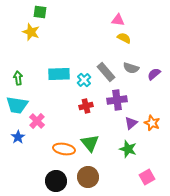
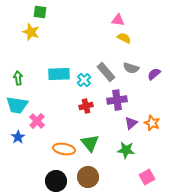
green star: moved 2 px left, 1 px down; rotated 12 degrees counterclockwise
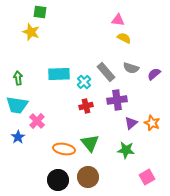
cyan cross: moved 2 px down
black circle: moved 2 px right, 1 px up
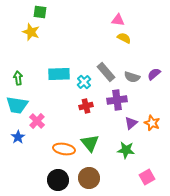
gray semicircle: moved 1 px right, 9 px down
brown circle: moved 1 px right, 1 px down
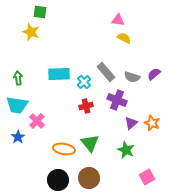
purple cross: rotated 30 degrees clockwise
green star: rotated 18 degrees clockwise
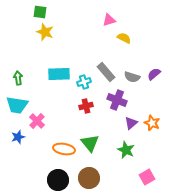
pink triangle: moved 9 px left; rotated 24 degrees counterclockwise
yellow star: moved 14 px right
cyan cross: rotated 24 degrees clockwise
blue star: rotated 16 degrees clockwise
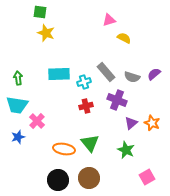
yellow star: moved 1 px right, 1 px down
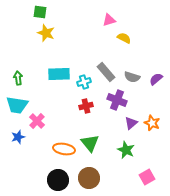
purple semicircle: moved 2 px right, 5 px down
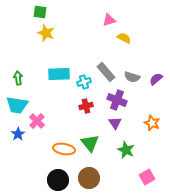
purple triangle: moved 16 px left; rotated 24 degrees counterclockwise
blue star: moved 3 px up; rotated 16 degrees counterclockwise
